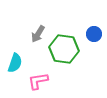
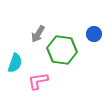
green hexagon: moved 2 px left, 1 px down
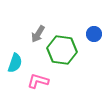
pink L-shape: rotated 25 degrees clockwise
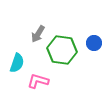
blue circle: moved 9 px down
cyan semicircle: moved 2 px right
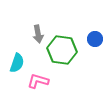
gray arrow: rotated 42 degrees counterclockwise
blue circle: moved 1 px right, 4 px up
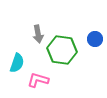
pink L-shape: moved 1 px up
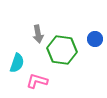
pink L-shape: moved 1 px left, 1 px down
